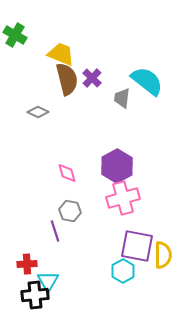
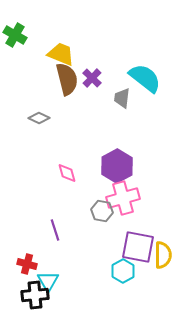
cyan semicircle: moved 2 px left, 3 px up
gray diamond: moved 1 px right, 6 px down
gray hexagon: moved 32 px right
purple line: moved 1 px up
purple square: moved 1 px right, 1 px down
red cross: rotated 18 degrees clockwise
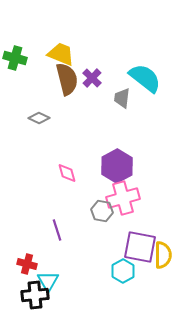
green cross: moved 23 px down; rotated 15 degrees counterclockwise
purple line: moved 2 px right
purple square: moved 2 px right
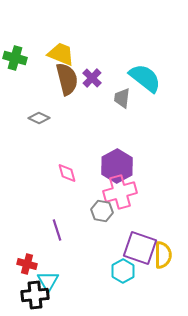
pink cross: moved 3 px left, 6 px up
purple square: moved 1 px down; rotated 8 degrees clockwise
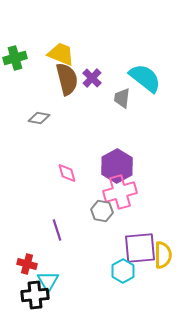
green cross: rotated 30 degrees counterclockwise
gray diamond: rotated 15 degrees counterclockwise
purple square: rotated 24 degrees counterclockwise
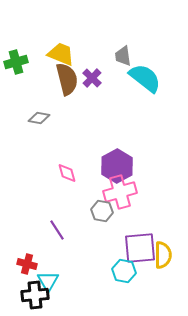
green cross: moved 1 px right, 4 px down
gray trapezoid: moved 1 px right, 42 px up; rotated 15 degrees counterclockwise
purple line: rotated 15 degrees counterclockwise
cyan hexagon: moved 1 px right; rotated 20 degrees counterclockwise
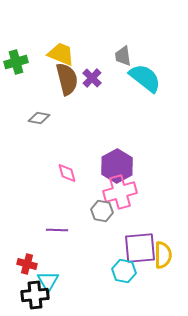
purple line: rotated 55 degrees counterclockwise
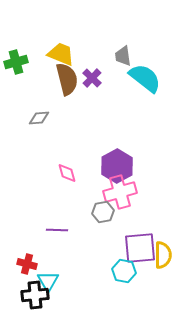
gray diamond: rotated 15 degrees counterclockwise
gray hexagon: moved 1 px right, 1 px down; rotated 20 degrees counterclockwise
